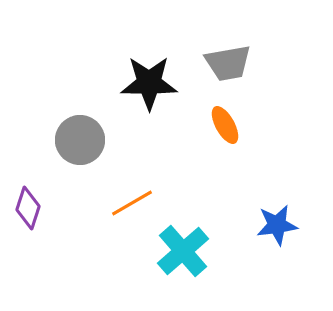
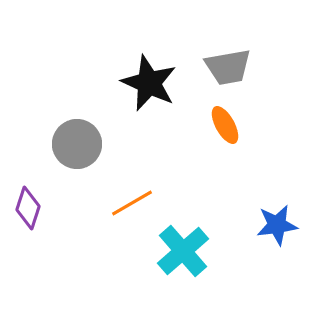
gray trapezoid: moved 4 px down
black star: rotated 24 degrees clockwise
gray circle: moved 3 px left, 4 px down
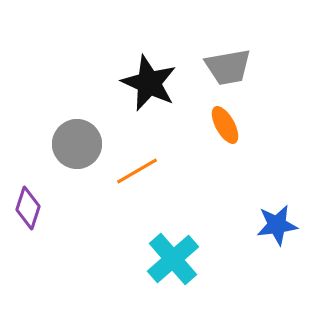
orange line: moved 5 px right, 32 px up
cyan cross: moved 10 px left, 8 px down
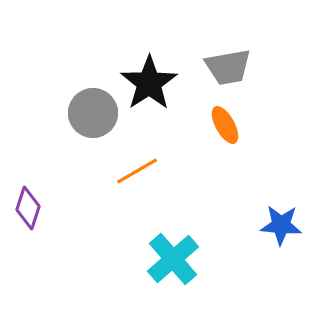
black star: rotated 14 degrees clockwise
gray circle: moved 16 px right, 31 px up
blue star: moved 4 px right; rotated 12 degrees clockwise
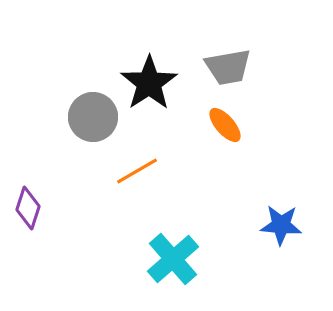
gray circle: moved 4 px down
orange ellipse: rotated 12 degrees counterclockwise
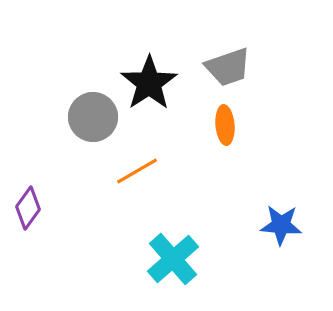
gray trapezoid: rotated 9 degrees counterclockwise
orange ellipse: rotated 36 degrees clockwise
purple diamond: rotated 18 degrees clockwise
